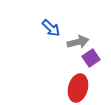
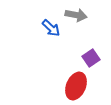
gray arrow: moved 2 px left, 27 px up; rotated 25 degrees clockwise
red ellipse: moved 2 px left, 2 px up; rotated 8 degrees clockwise
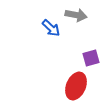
purple square: rotated 18 degrees clockwise
